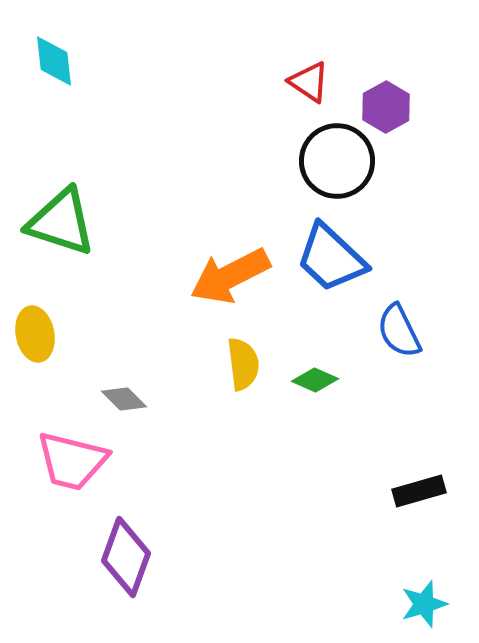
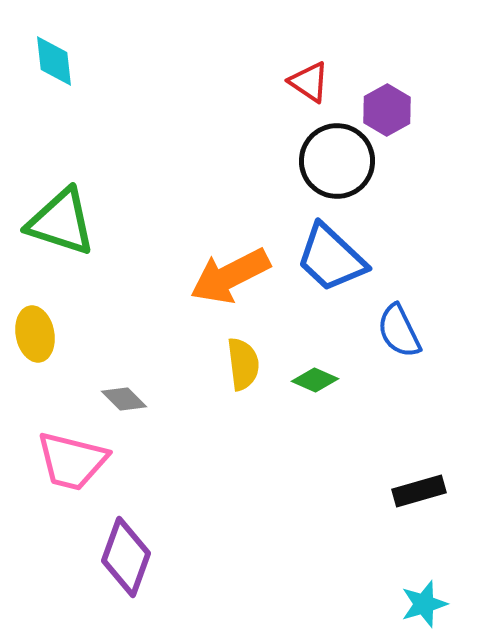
purple hexagon: moved 1 px right, 3 px down
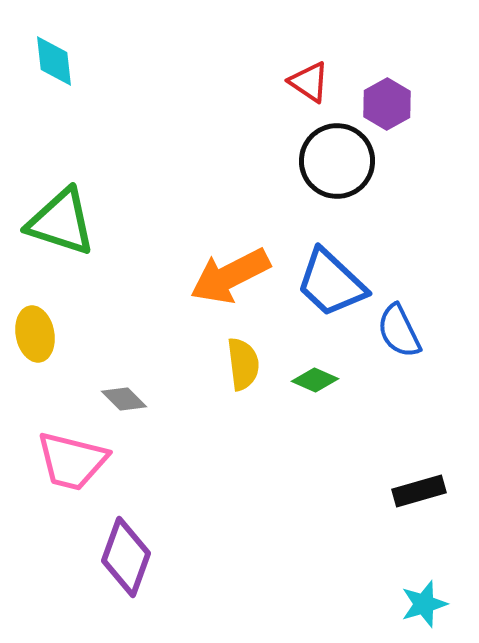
purple hexagon: moved 6 px up
blue trapezoid: moved 25 px down
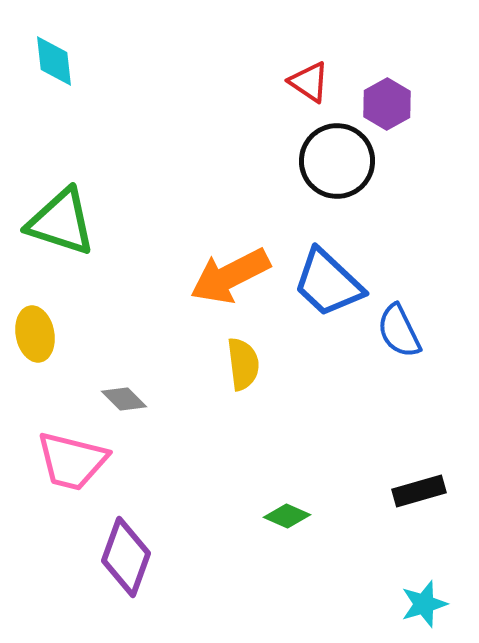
blue trapezoid: moved 3 px left
green diamond: moved 28 px left, 136 px down
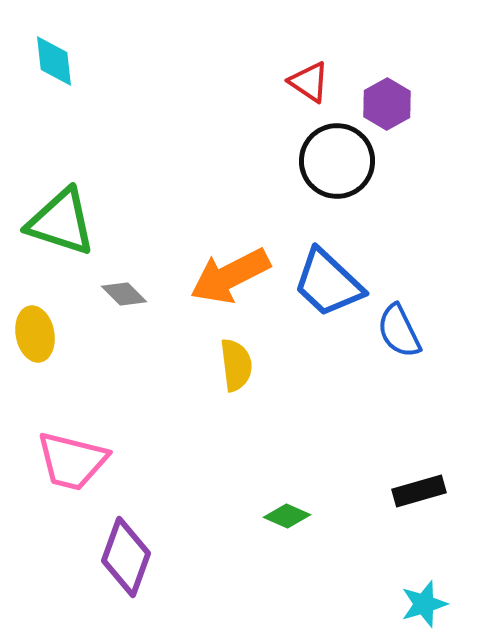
yellow semicircle: moved 7 px left, 1 px down
gray diamond: moved 105 px up
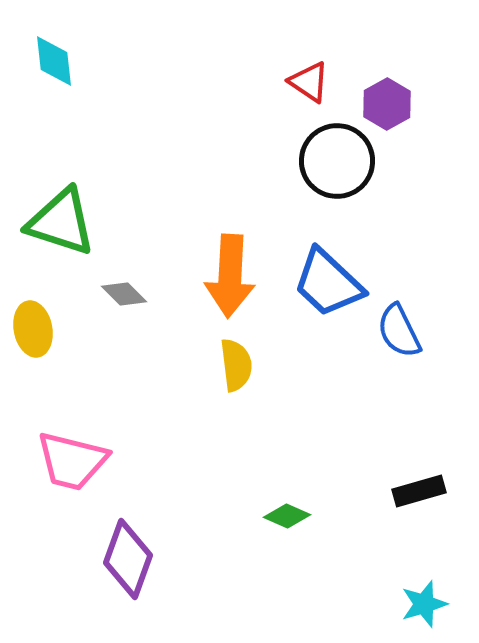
orange arrow: rotated 60 degrees counterclockwise
yellow ellipse: moved 2 px left, 5 px up
purple diamond: moved 2 px right, 2 px down
